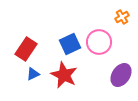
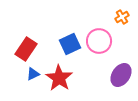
pink circle: moved 1 px up
red star: moved 5 px left, 3 px down; rotated 8 degrees clockwise
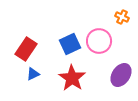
orange cross: rotated 32 degrees counterclockwise
red star: moved 13 px right
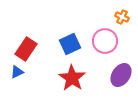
pink circle: moved 6 px right
blue triangle: moved 16 px left, 2 px up
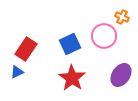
pink circle: moved 1 px left, 5 px up
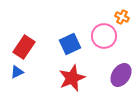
red rectangle: moved 2 px left, 2 px up
red star: rotated 16 degrees clockwise
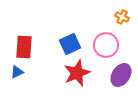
pink circle: moved 2 px right, 9 px down
red rectangle: rotated 30 degrees counterclockwise
red star: moved 5 px right, 5 px up
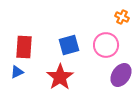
blue square: moved 1 px left, 1 px down; rotated 10 degrees clockwise
red star: moved 17 px left, 4 px down; rotated 12 degrees counterclockwise
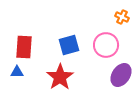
blue triangle: rotated 24 degrees clockwise
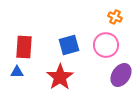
orange cross: moved 7 px left
